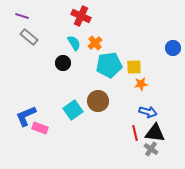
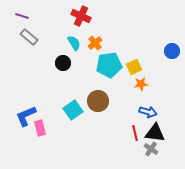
blue circle: moved 1 px left, 3 px down
yellow square: rotated 21 degrees counterclockwise
pink rectangle: rotated 56 degrees clockwise
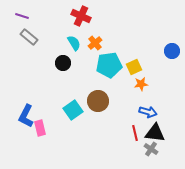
blue L-shape: rotated 40 degrees counterclockwise
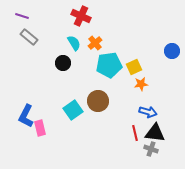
gray cross: rotated 16 degrees counterclockwise
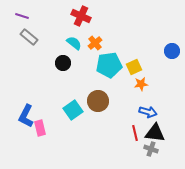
cyan semicircle: rotated 21 degrees counterclockwise
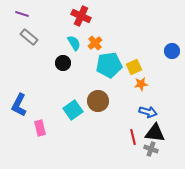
purple line: moved 2 px up
cyan semicircle: rotated 21 degrees clockwise
blue L-shape: moved 7 px left, 11 px up
red line: moved 2 px left, 4 px down
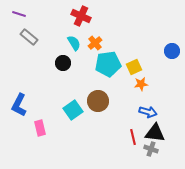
purple line: moved 3 px left
cyan pentagon: moved 1 px left, 1 px up
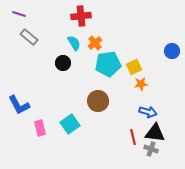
red cross: rotated 30 degrees counterclockwise
blue L-shape: rotated 55 degrees counterclockwise
cyan square: moved 3 px left, 14 px down
